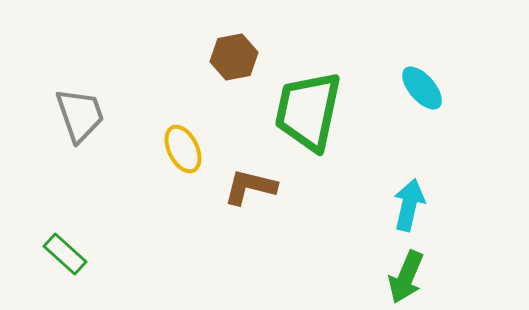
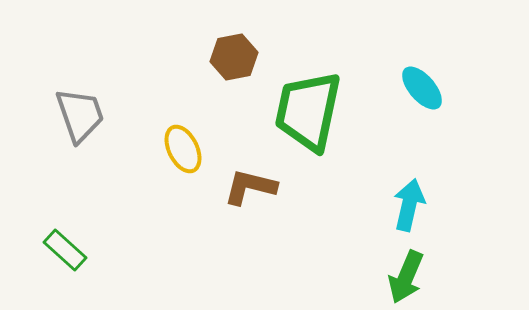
green rectangle: moved 4 px up
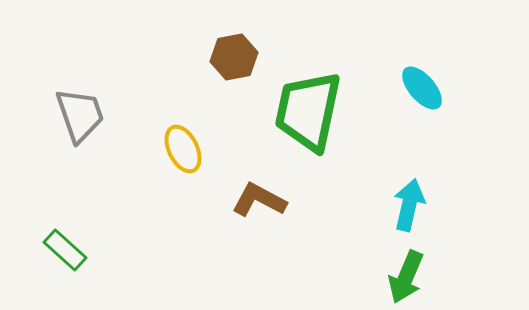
brown L-shape: moved 9 px right, 13 px down; rotated 14 degrees clockwise
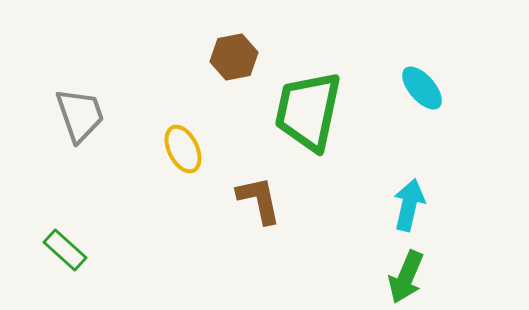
brown L-shape: rotated 50 degrees clockwise
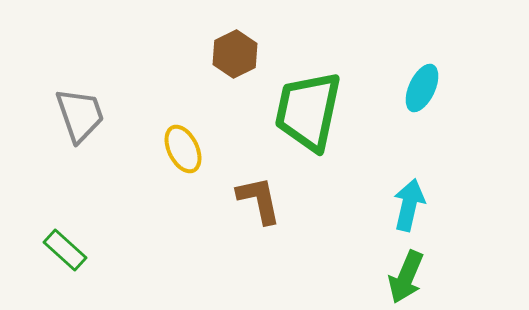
brown hexagon: moved 1 px right, 3 px up; rotated 15 degrees counterclockwise
cyan ellipse: rotated 66 degrees clockwise
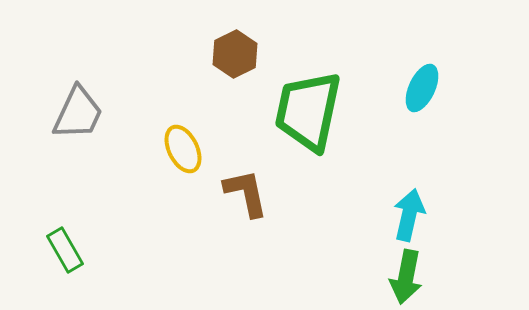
gray trapezoid: moved 2 px left, 2 px up; rotated 44 degrees clockwise
brown L-shape: moved 13 px left, 7 px up
cyan arrow: moved 10 px down
green rectangle: rotated 18 degrees clockwise
green arrow: rotated 12 degrees counterclockwise
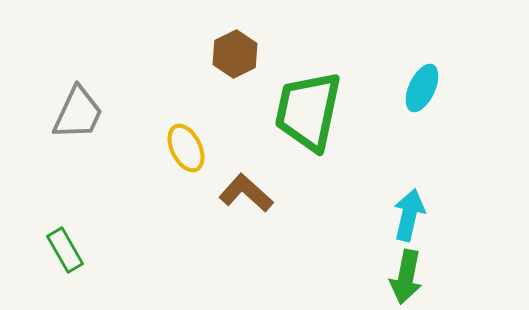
yellow ellipse: moved 3 px right, 1 px up
brown L-shape: rotated 36 degrees counterclockwise
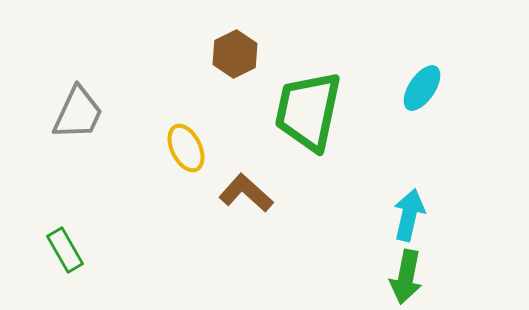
cyan ellipse: rotated 9 degrees clockwise
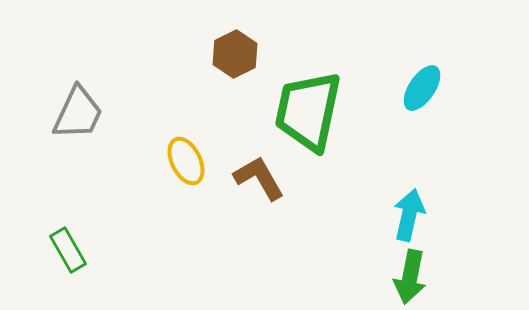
yellow ellipse: moved 13 px down
brown L-shape: moved 13 px right, 15 px up; rotated 18 degrees clockwise
green rectangle: moved 3 px right
green arrow: moved 4 px right
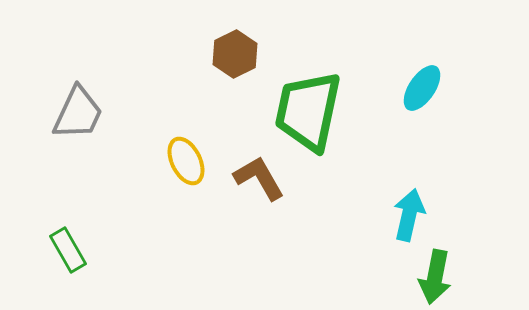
green arrow: moved 25 px right
